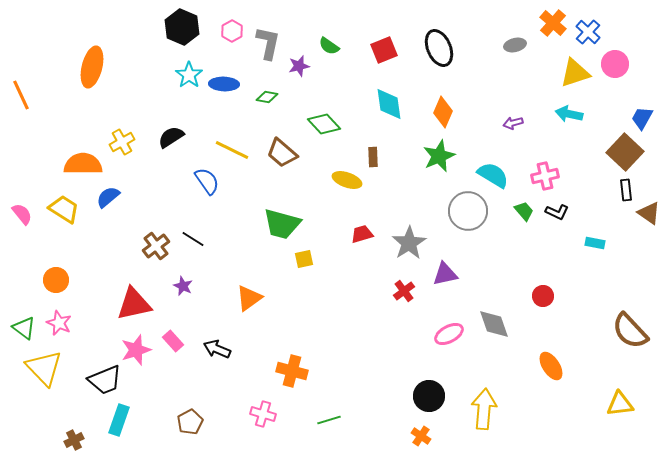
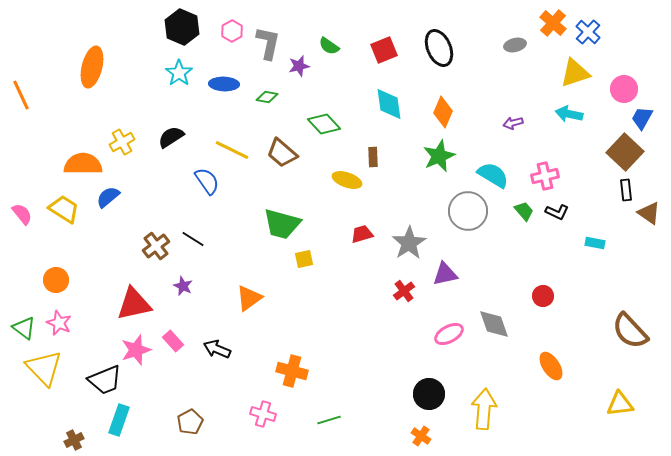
pink circle at (615, 64): moved 9 px right, 25 px down
cyan star at (189, 75): moved 10 px left, 2 px up
black circle at (429, 396): moved 2 px up
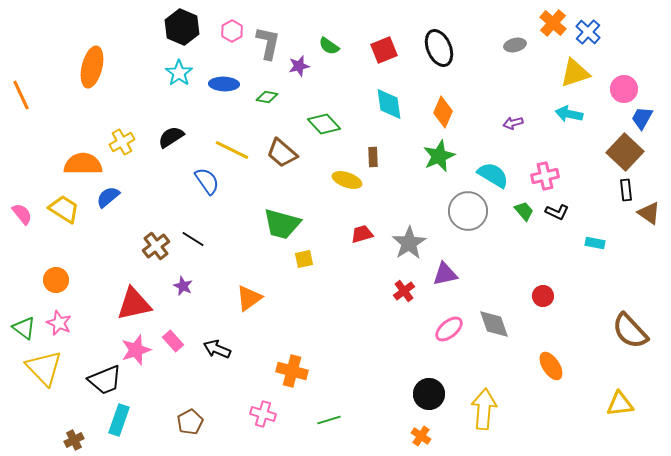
pink ellipse at (449, 334): moved 5 px up; rotated 12 degrees counterclockwise
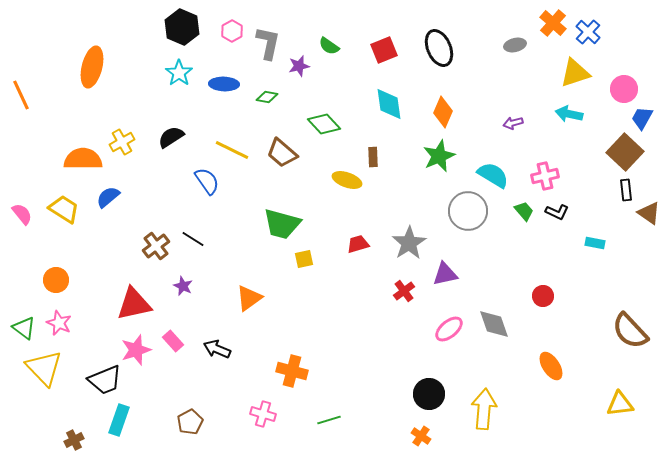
orange semicircle at (83, 164): moved 5 px up
red trapezoid at (362, 234): moved 4 px left, 10 px down
